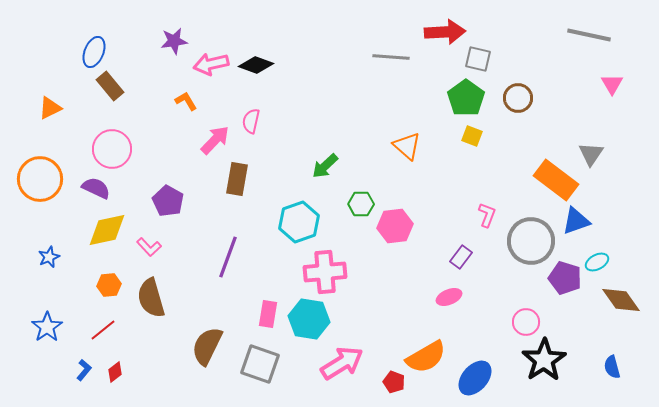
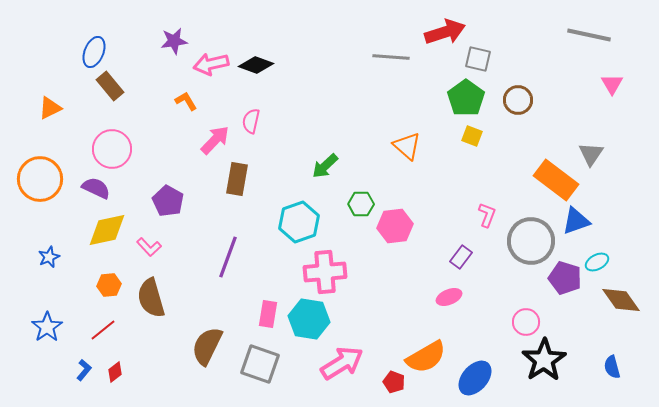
red arrow at (445, 32): rotated 15 degrees counterclockwise
brown circle at (518, 98): moved 2 px down
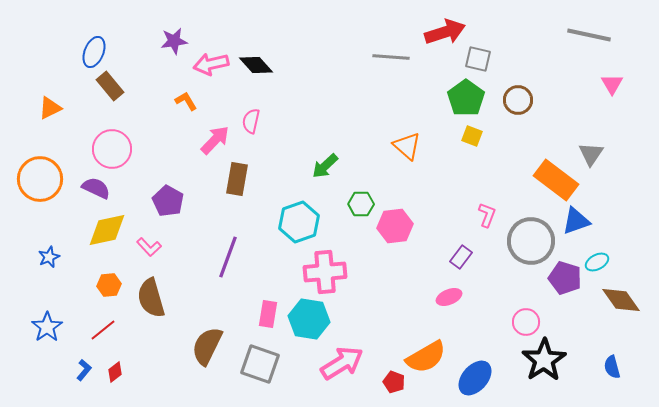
black diamond at (256, 65): rotated 28 degrees clockwise
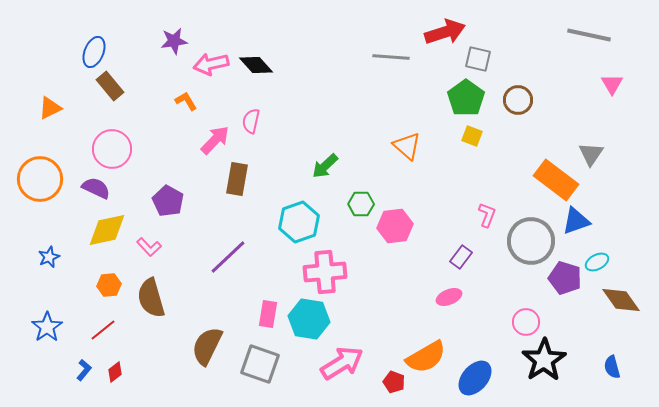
purple line at (228, 257): rotated 27 degrees clockwise
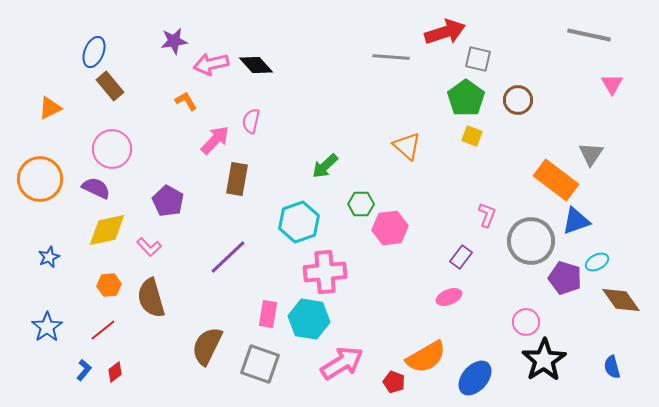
pink hexagon at (395, 226): moved 5 px left, 2 px down
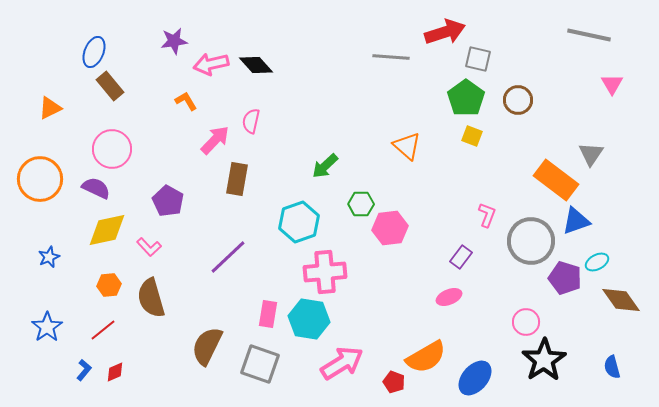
red diamond at (115, 372): rotated 15 degrees clockwise
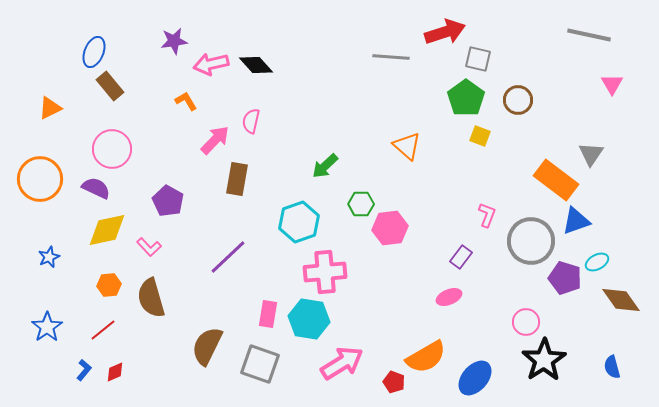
yellow square at (472, 136): moved 8 px right
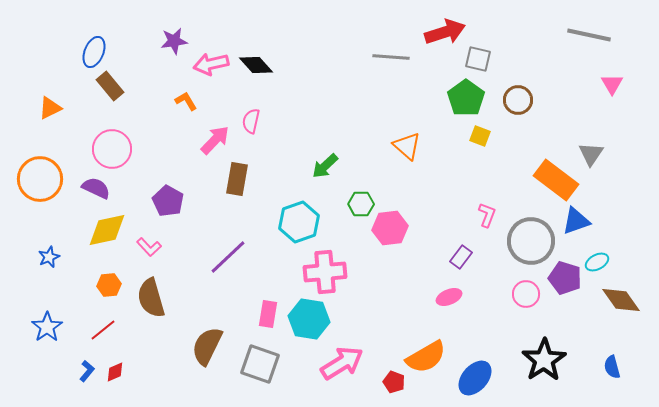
pink circle at (526, 322): moved 28 px up
blue L-shape at (84, 370): moved 3 px right, 1 px down
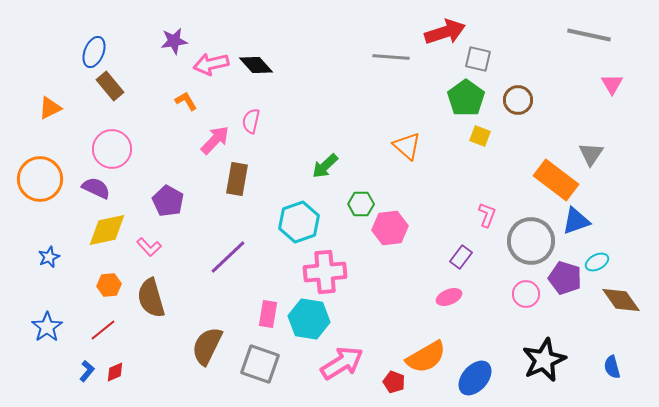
black star at (544, 360): rotated 9 degrees clockwise
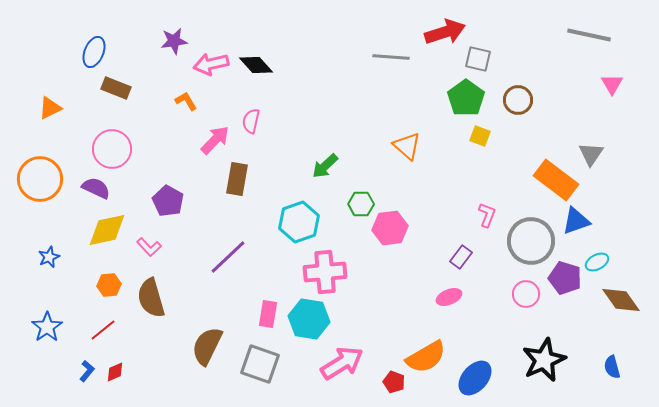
brown rectangle at (110, 86): moved 6 px right, 2 px down; rotated 28 degrees counterclockwise
